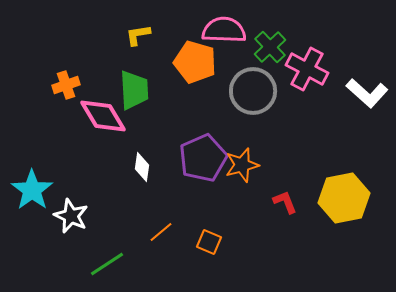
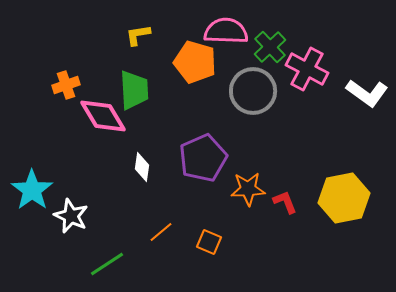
pink semicircle: moved 2 px right, 1 px down
white L-shape: rotated 6 degrees counterclockwise
orange star: moved 6 px right, 24 px down; rotated 12 degrees clockwise
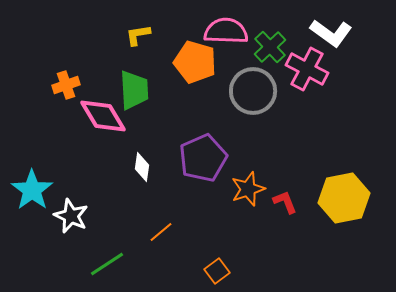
white L-shape: moved 36 px left, 60 px up
orange star: rotated 16 degrees counterclockwise
orange square: moved 8 px right, 29 px down; rotated 30 degrees clockwise
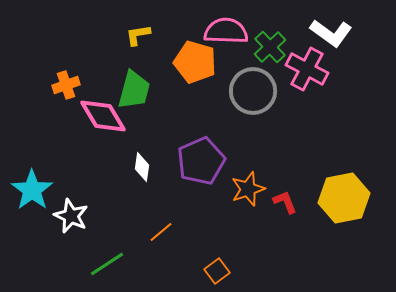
green trapezoid: rotated 18 degrees clockwise
purple pentagon: moved 2 px left, 3 px down
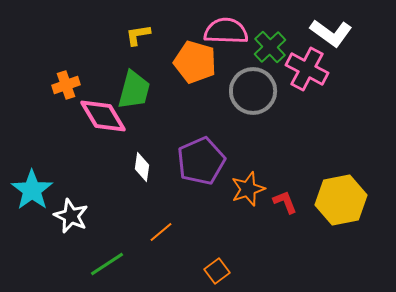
yellow hexagon: moved 3 px left, 2 px down
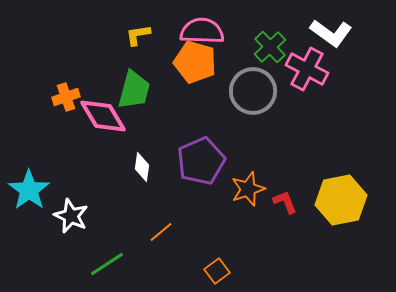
pink semicircle: moved 24 px left
orange cross: moved 12 px down
cyan star: moved 3 px left
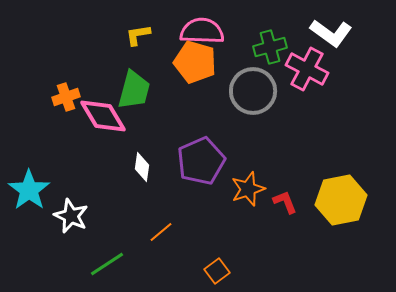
green cross: rotated 28 degrees clockwise
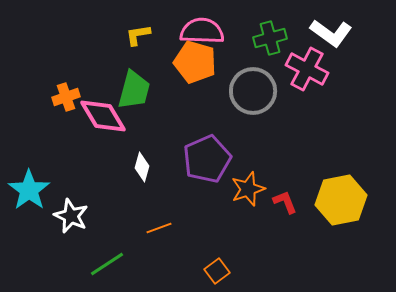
green cross: moved 9 px up
purple pentagon: moved 6 px right, 2 px up
white diamond: rotated 8 degrees clockwise
orange line: moved 2 px left, 4 px up; rotated 20 degrees clockwise
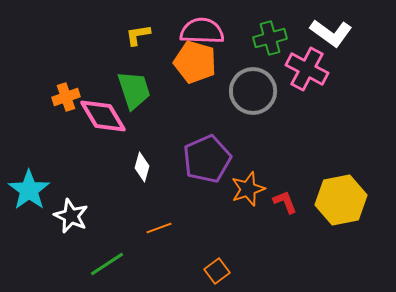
green trapezoid: rotated 33 degrees counterclockwise
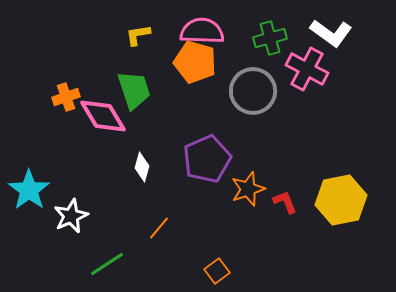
white star: rotated 24 degrees clockwise
orange line: rotated 30 degrees counterclockwise
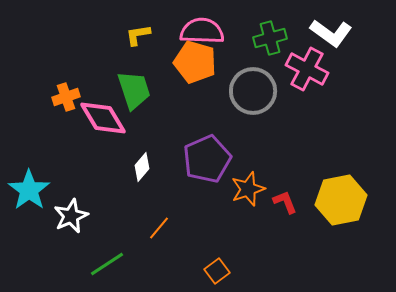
pink diamond: moved 2 px down
white diamond: rotated 24 degrees clockwise
